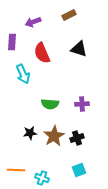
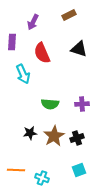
purple arrow: rotated 42 degrees counterclockwise
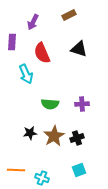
cyan arrow: moved 3 px right
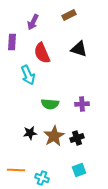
cyan arrow: moved 2 px right, 1 px down
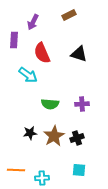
purple rectangle: moved 2 px right, 2 px up
black triangle: moved 5 px down
cyan arrow: rotated 30 degrees counterclockwise
cyan square: rotated 24 degrees clockwise
cyan cross: rotated 24 degrees counterclockwise
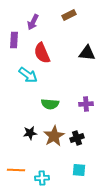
black triangle: moved 8 px right, 1 px up; rotated 12 degrees counterclockwise
purple cross: moved 4 px right
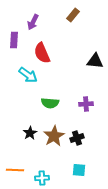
brown rectangle: moved 4 px right; rotated 24 degrees counterclockwise
black triangle: moved 8 px right, 8 px down
green semicircle: moved 1 px up
black star: rotated 24 degrees counterclockwise
orange line: moved 1 px left
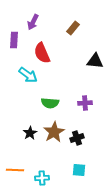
brown rectangle: moved 13 px down
purple cross: moved 1 px left, 1 px up
brown star: moved 4 px up
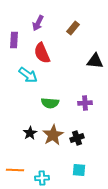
purple arrow: moved 5 px right, 1 px down
brown star: moved 1 px left, 3 px down
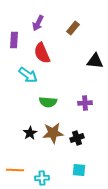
green semicircle: moved 2 px left, 1 px up
brown star: moved 2 px up; rotated 25 degrees clockwise
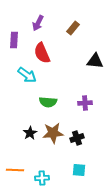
cyan arrow: moved 1 px left
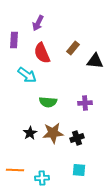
brown rectangle: moved 20 px down
